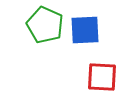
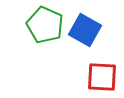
blue square: rotated 32 degrees clockwise
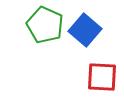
blue square: rotated 12 degrees clockwise
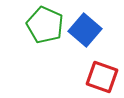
red square: rotated 16 degrees clockwise
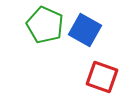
blue square: rotated 12 degrees counterclockwise
